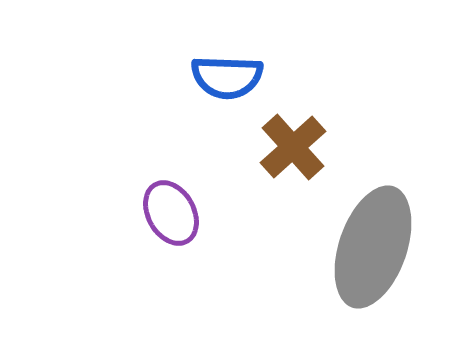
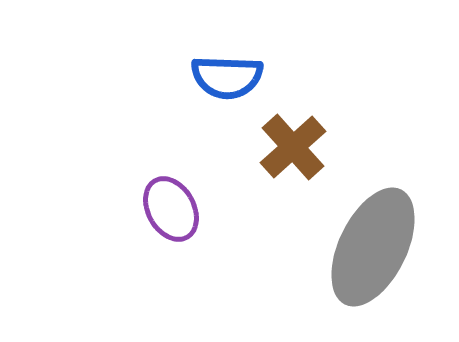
purple ellipse: moved 4 px up
gray ellipse: rotated 7 degrees clockwise
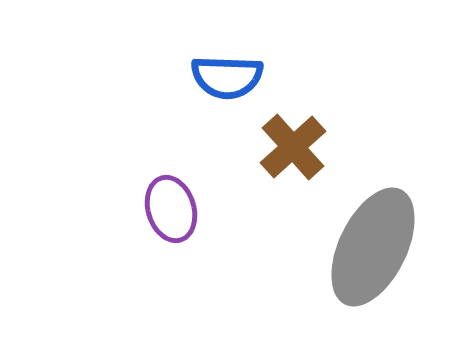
purple ellipse: rotated 12 degrees clockwise
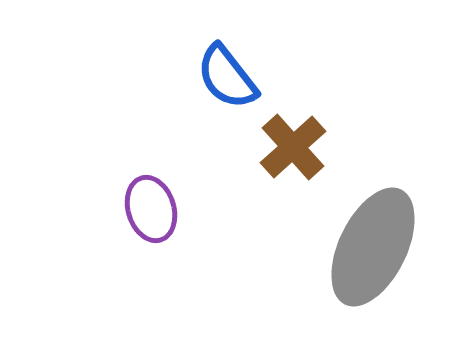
blue semicircle: rotated 50 degrees clockwise
purple ellipse: moved 20 px left
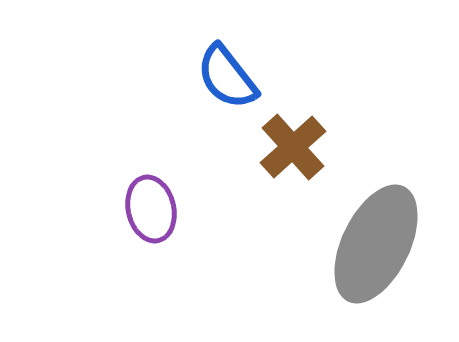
purple ellipse: rotated 4 degrees clockwise
gray ellipse: moved 3 px right, 3 px up
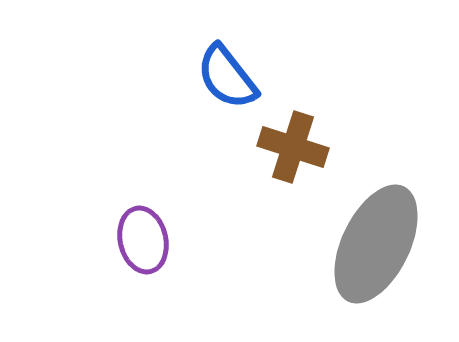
brown cross: rotated 30 degrees counterclockwise
purple ellipse: moved 8 px left, 31 px down
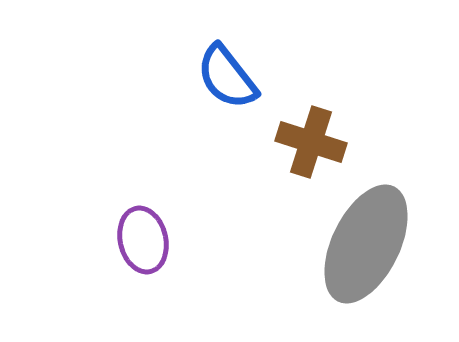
brown cross: moved 18 px right, 5 px up
gray ellipse: moved 10 px left
